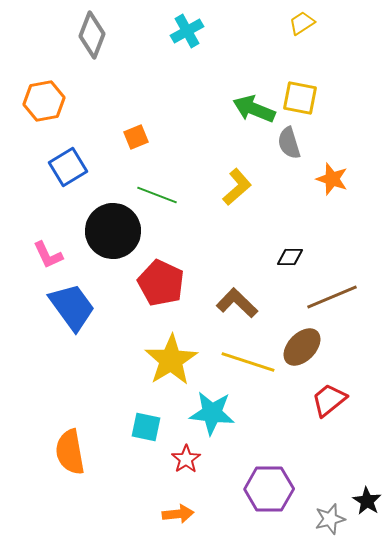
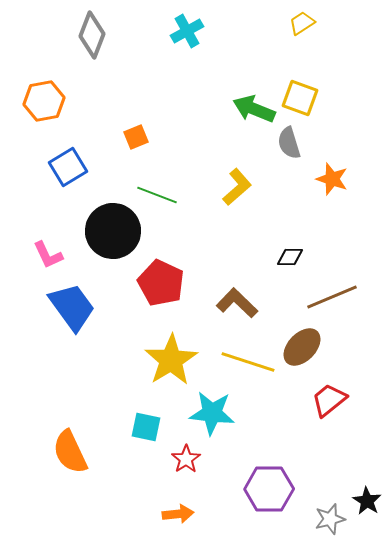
yellow square: rotated 9 degrees clockwise
orange semicircle: rotated 15 degrees counterclockwise
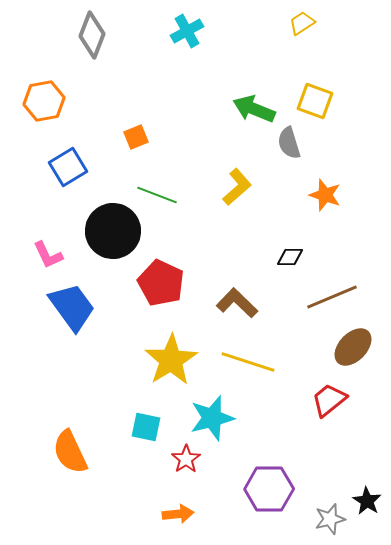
yellow square: moved 15 px right, 3 px down
orange star: moved 7 px left, 16 px down
brown ellipse: moved 51 px right
cyan star: moved 5 px down; rotated 21 degrees counterclockwise
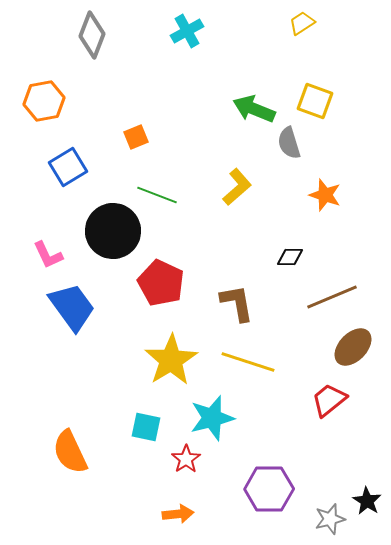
brown L-shape: rotated 36 degrees clockwise
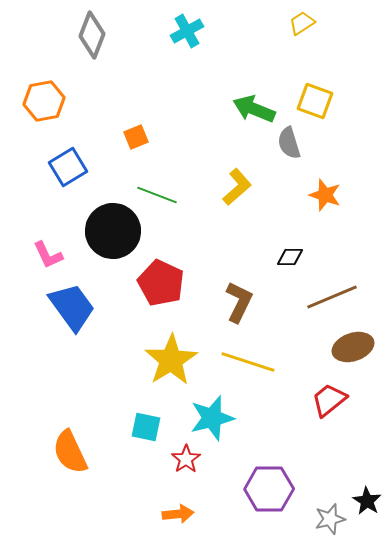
brown L-shape: moved 2 px right, 1 px up; rotated 36 degrees clockwise
brown ellipse: rotated 27 degrees clockwise
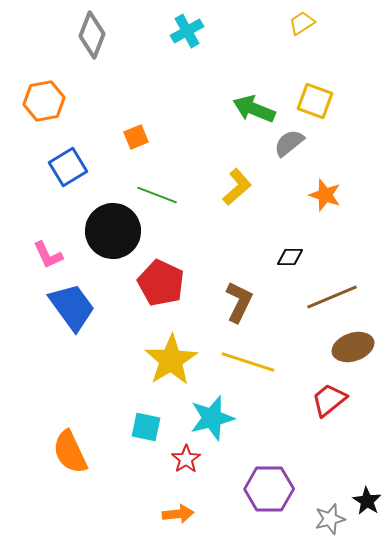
gray semicircle: rotated 68 degrees clockwise
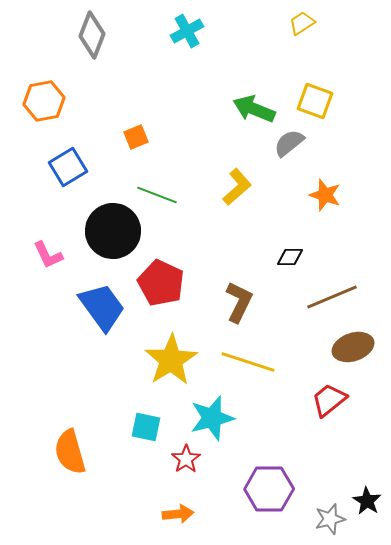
blue trapezoid: moved 30 px right
orange semicircle: rotated 9 degrees clockwise
